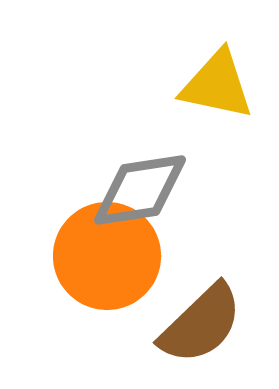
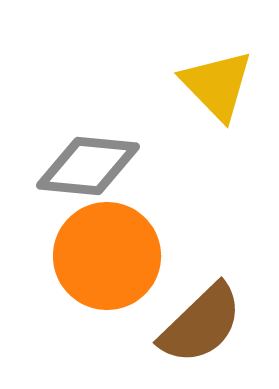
yellow triangle: rotated 34 degrees clockwise
gray diamond: moved 52 px left, 24 px up; rotated 14 degrees clockwise
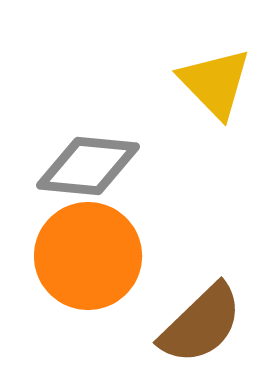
yellow triangle: moved 2 px left, 2 px up
orange circle: moved 19 px left
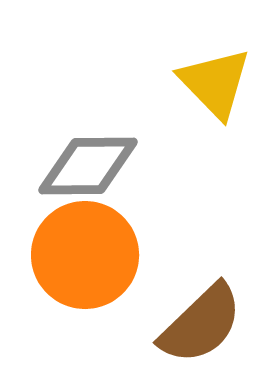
gray diamond: rotated 6 degrees counterclockwise
orange circle: moved 3 px left, 1 px up
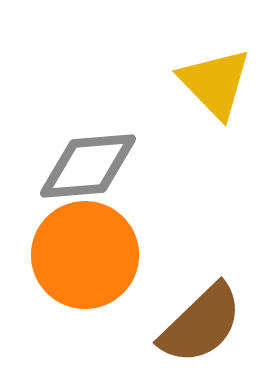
gray diamond: rotated 4 degrees counterclockwise
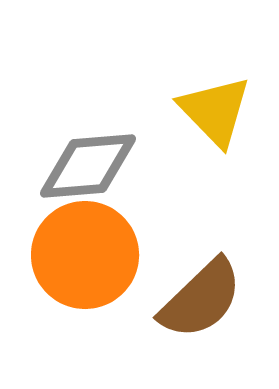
yellow triangle: moved 28 px down
brown semicircle: moved 25 px up
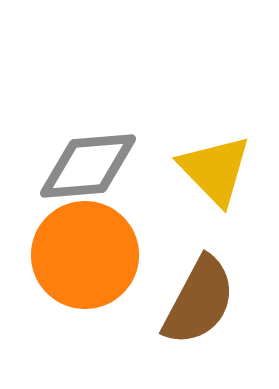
yellow triangle: moved 59 px down
brown semicircle: moved 2 px left, 2 px down; rotated 18 degrees counterclockwise
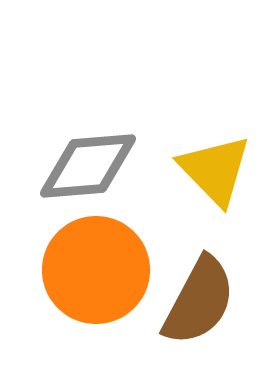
orange circle: moved 11 px right, 15 px down
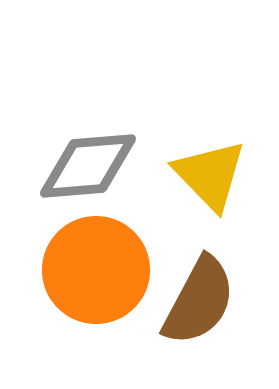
yellow triangle: moved 5 px left, 5 px down
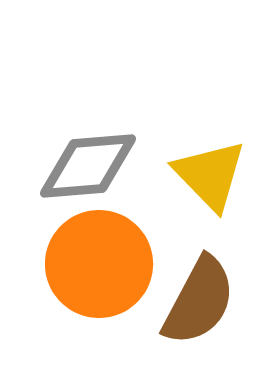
orange circle: moved 3 px right, 6 px up
